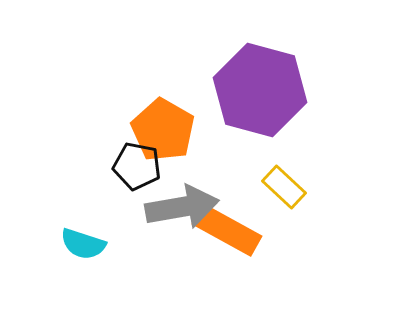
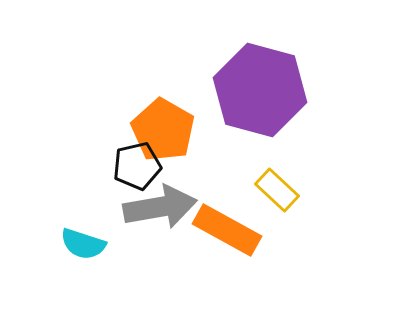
black pentagon: rotated 24 degrees counterclockwise
yellow rectangle: moved 7 px left, 3 px down
gray arrow: moved 22 px left
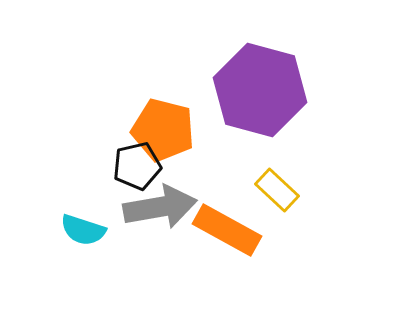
orange pentagon: rotated 16 degrees counterclockwise
cyan semicircle: moved 14 px up
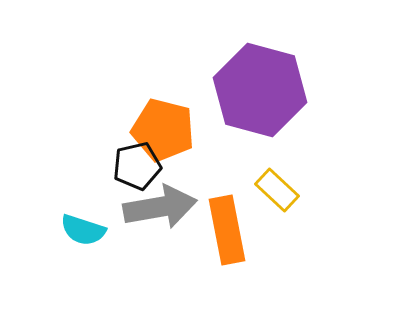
orange rectangle: rotated 50 degrees clockwise
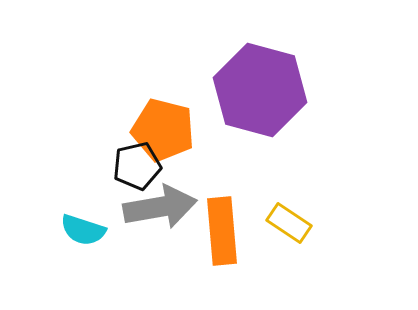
yellow rectangle: moved 12 px right, 33 px down; rotated 9 degrees counterclockwise
orange rectangle: moved 5 px left, 1 px down; rotated 6 degrees clockwise
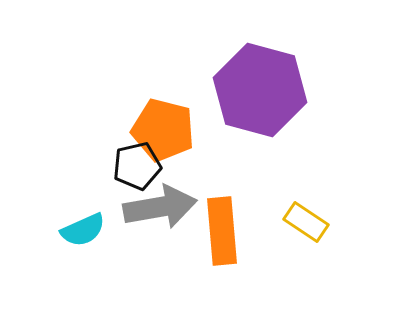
yellow rectangle: moved 17 px right, 1 px up
cyan semicircle: rotated 42 degrees counterclockwise
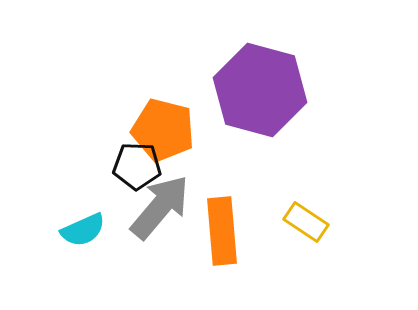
black pentagon: rotated 15 degrees clockwise
gray arrow: rotated 40 degrees counterclockwise
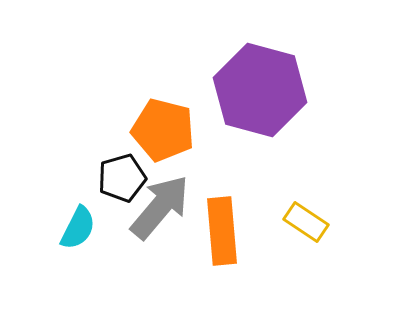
black pentagon: moved 15 px left, 12 px down; rotated 18 degrees counterclockwise
cyan semicircle: moved 5 px left, 2 px up; rotated 39 degrees counterclockwise
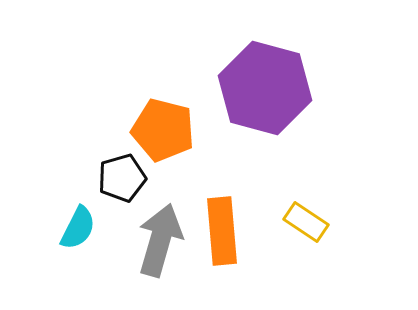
purple hexagon: moved 5 px right, 2 px up
gray arrow: moved 33 px down; rotated 24 degrees counterclockwise
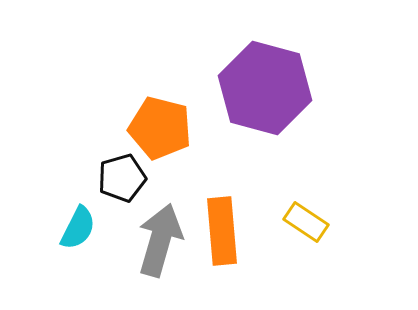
orange pentagon: moved 3 px left, 2 px up
